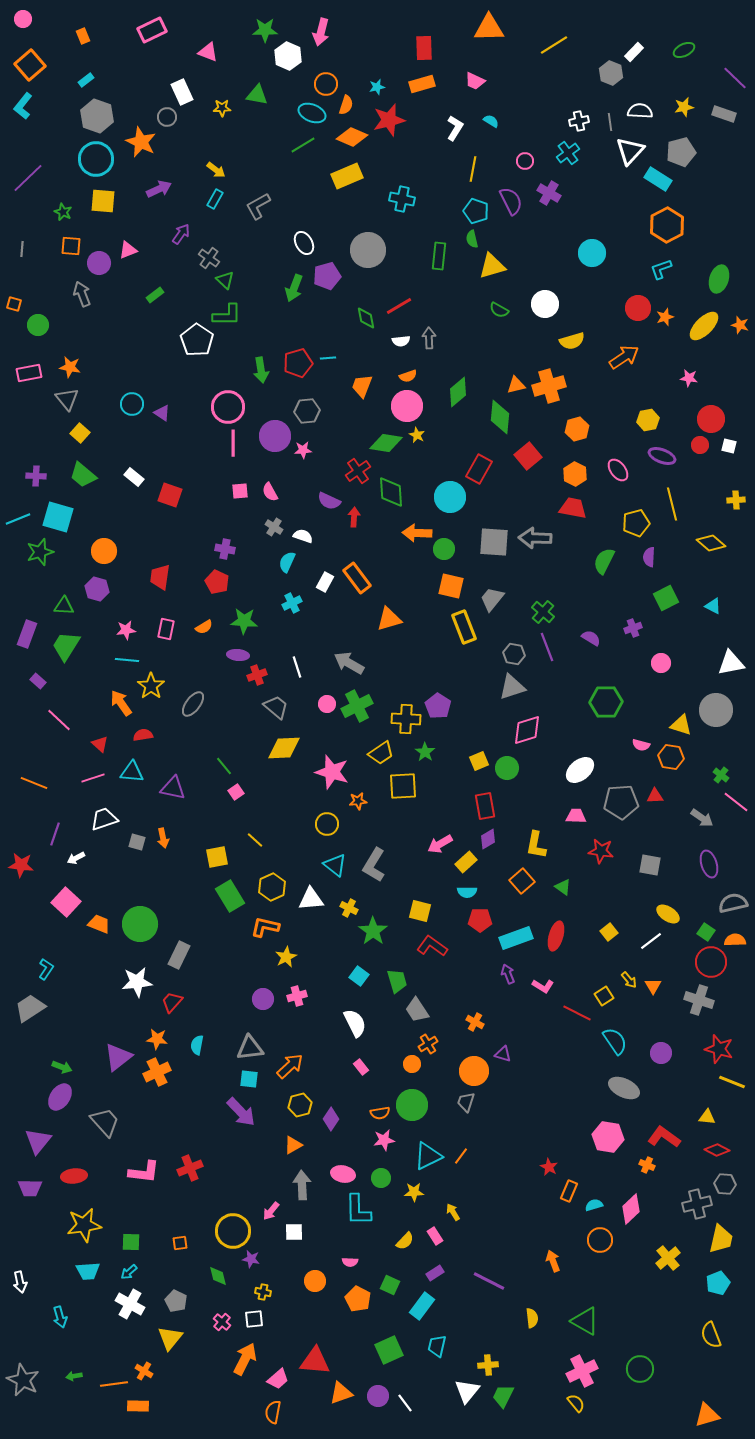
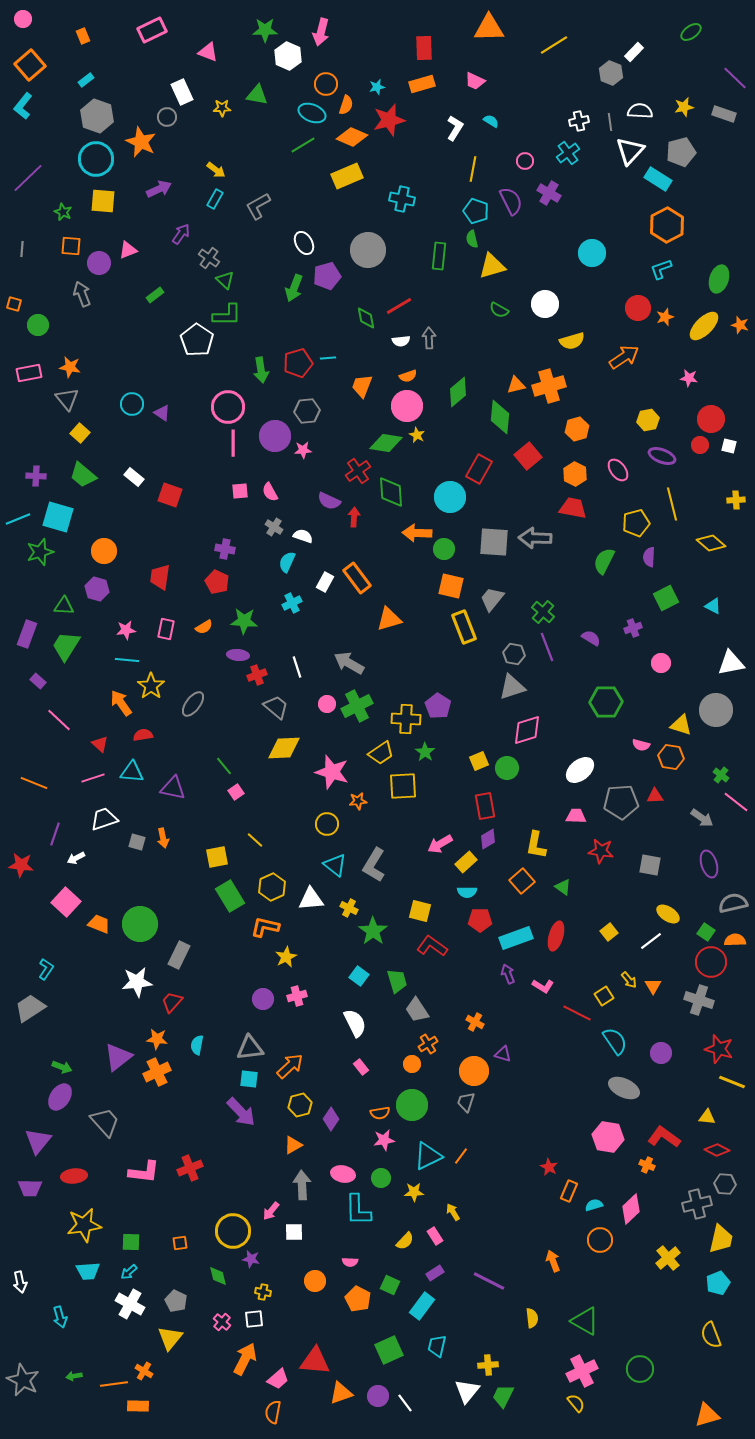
green ellipse at (684, 50): moved 7 px right, 18 px up; rotated 10 degrees counterclockwise
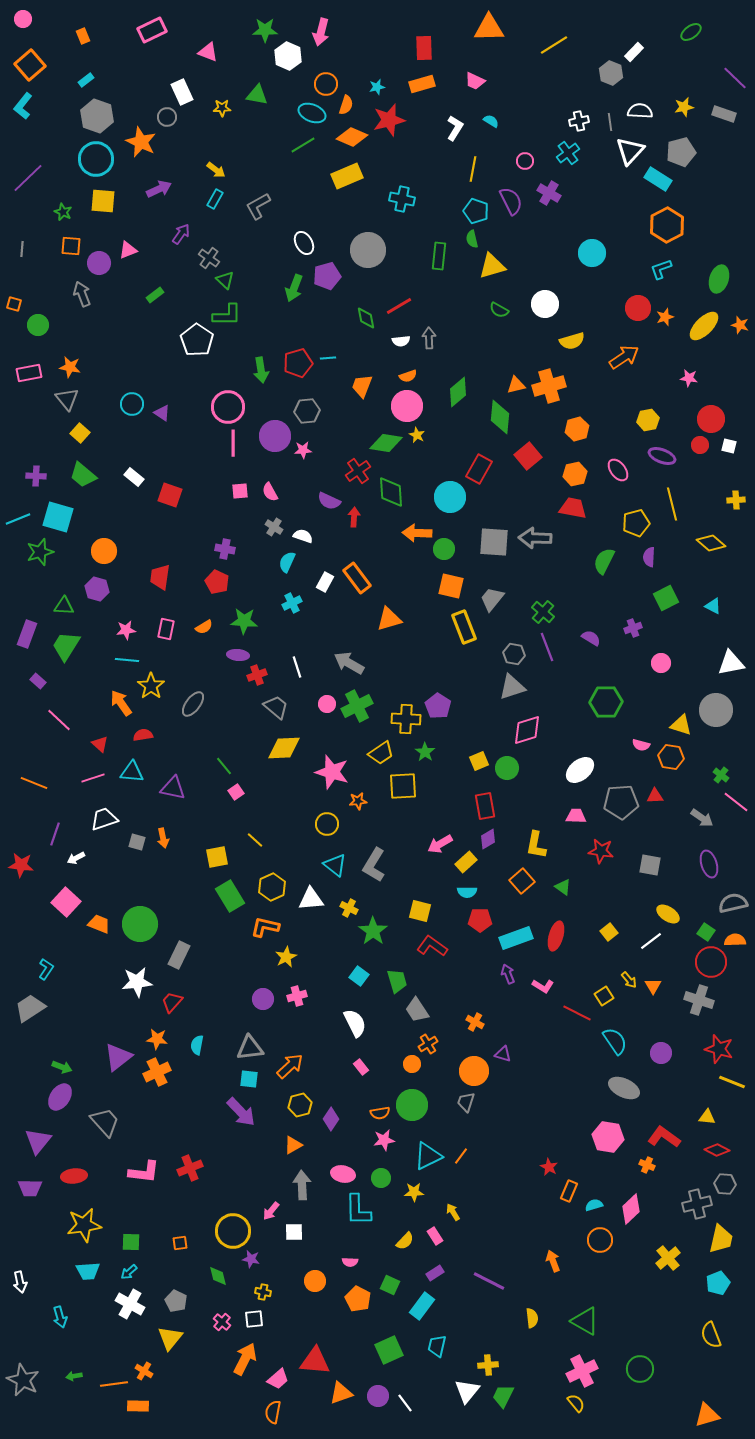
orange hexagon at (575, 474): rotated 20 degrees clockwise
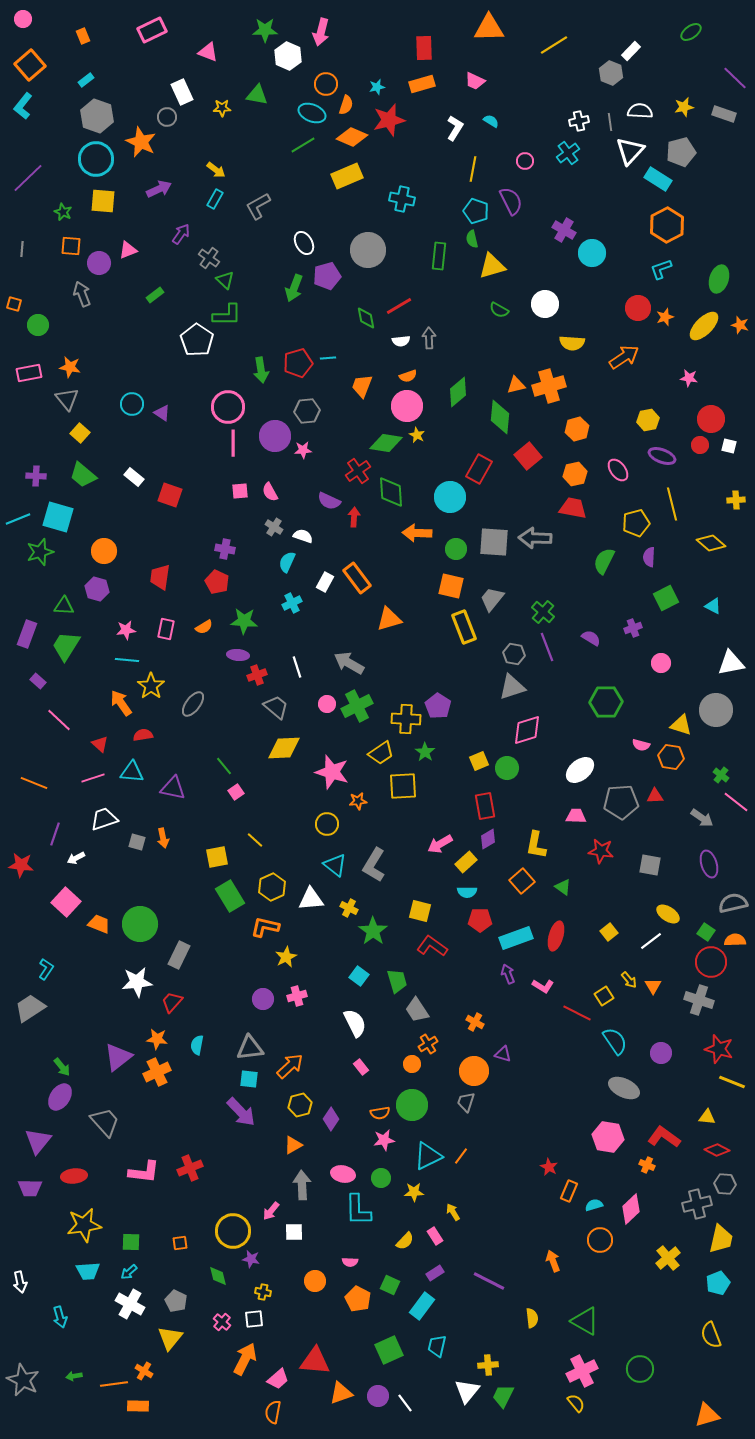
white rectangle at (634, 52): moved 3 px left, 1 px up
purple cross at (549, 193): moved 15 px right, 37 px down
yellow semicircle at (572, 341): moved 2 px down; rotated 20 degrees clockwise
green circle at (444, 549): moved 12 px right
green arrow at (62, 1067): rotated 30 degrees clockwise
